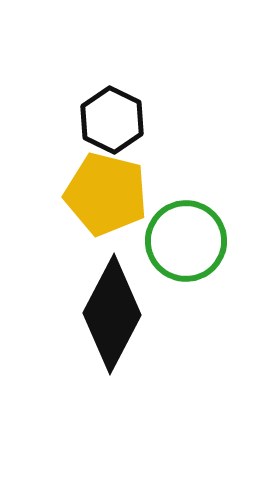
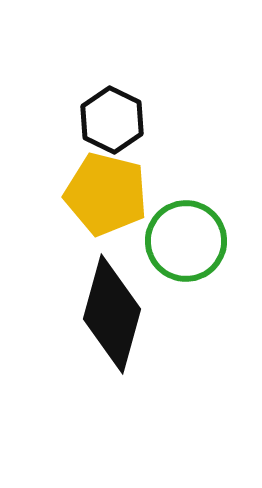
black diamond: rotated 12 degrees counterclockwise
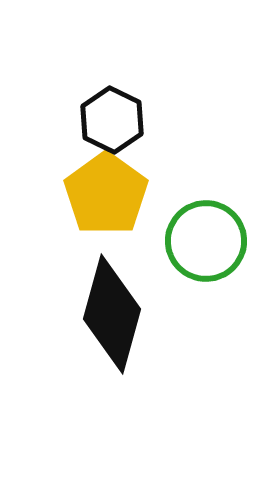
yellow pentagon: rotated 22 degrees clockwise
green circle: moved 20 px right
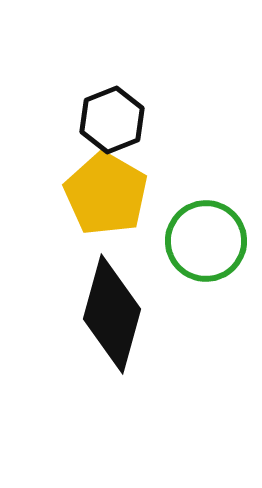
black hexagon: rotated 12 degrees clockwise
yellow pentagon: rotated 6 degrees counterclockwise
